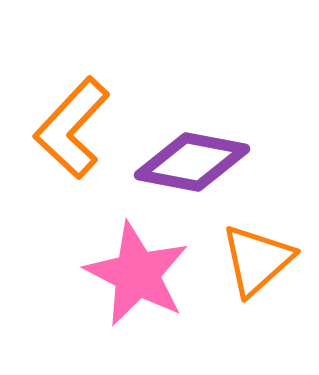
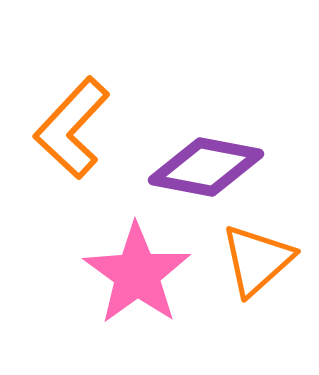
purple diamond: moved 14 px right, 5 px down
pink star: rotated 9 degrees clockwise
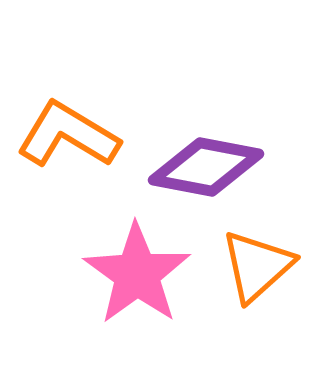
orange L-shape: moved 4 px left, 7 px down; rotated 78 degrees clockwise
orange triangle: moved 6 px down
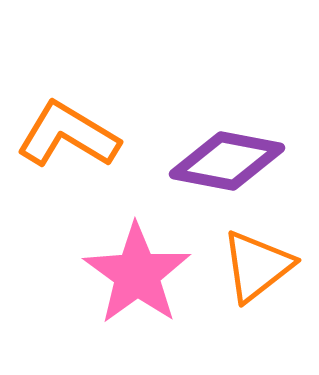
purple diamond: moved 21 px right, 6 px up
orange triangle: rotated 4 degrees clockwise
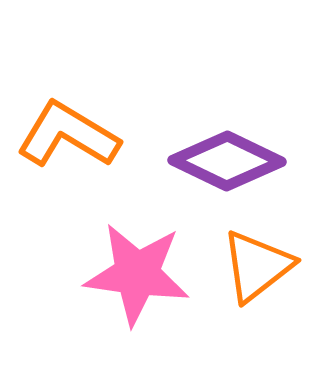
purple diamond: rotated 15 degrees clockwise
pink star: rotated 28 degrees counterclockwise
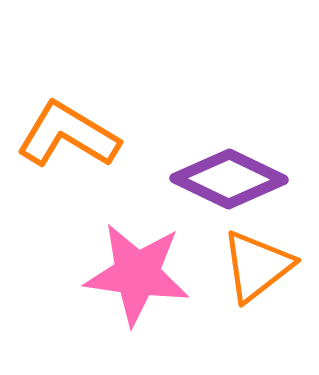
purple diamond: moved 2 px right, 18 px down
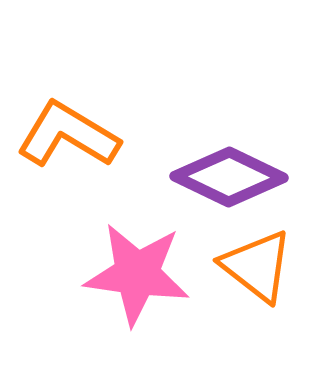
purple diamond: moved 2 px up
orange triangle: rotated 44 degrees counterclockwise
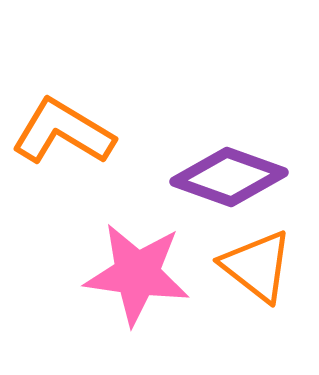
orange L-shape: moved 5 px left, 3 px up
purple diamond: rotated 6 degrees counterclockwise
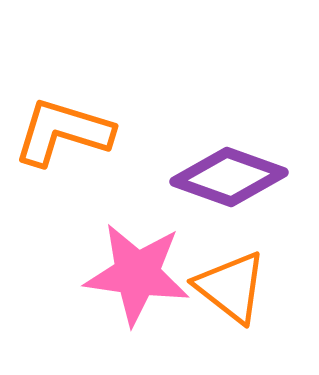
orange L-shape: rotated 14 degrees counterclockwise
orange triangle: moved 26 px left, 21 px down
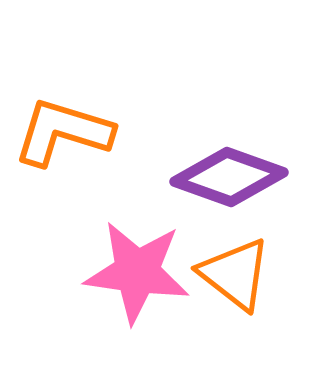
pink star: moved 2 px up
orange triangle: moved 4 px right, 13 px up
